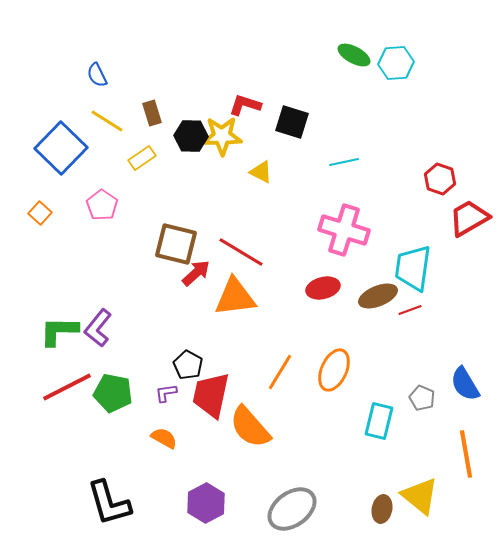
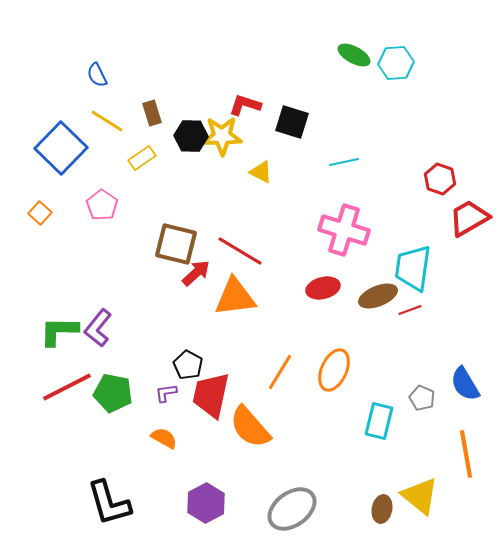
red line at (241, 252): moved 1 px left, 1 px up
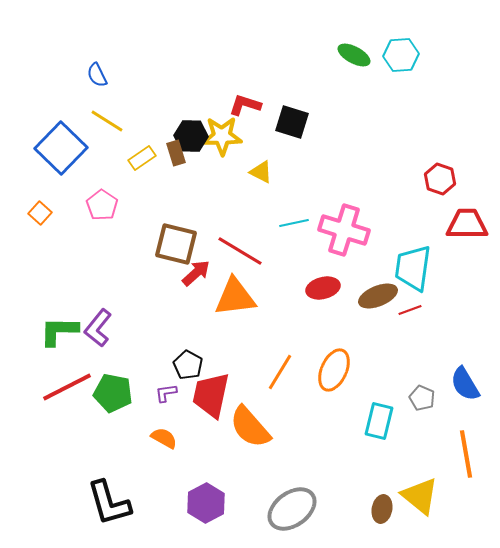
cyan hexagon at (396, 63): moved 5 px right, 8 px up
brown rectangle at (152, 113): moved 24 px right, 40 px down
cyan line at (344, 162): moved 50 px left, 61 px down
red trapezoid at (469, 218): moved 2 px left, 6 px down; rotated 30 degrees clockwise
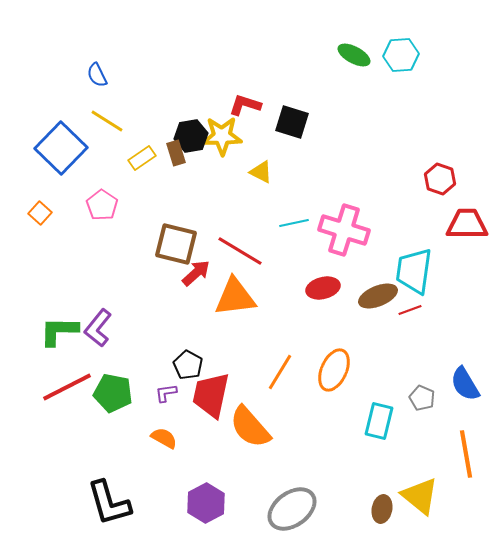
black hexagon at (191, 136): rotated 12 degrees counterclockwise
cyan trapezoid at (413, 268): moved 1 px right, 3 px down
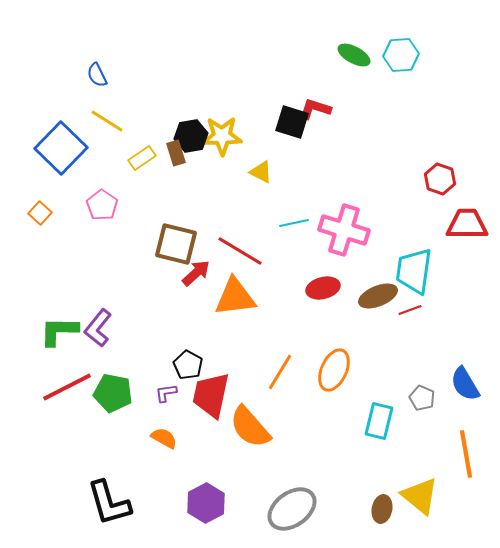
red L-shape at (245, 105): moved 70 px right, 4 px down
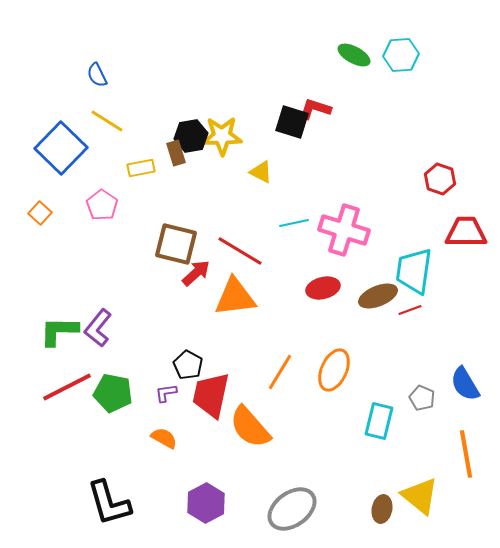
yellow rectangle at (142, 158): moved 1 px left, 10 px down; rotated 24 degrees clockwise
red trapezoid at (467, 224): moved 1 px left, 8 px down
